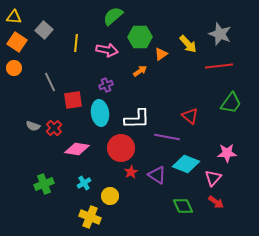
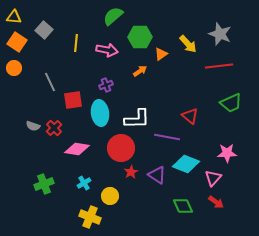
green trapezoid: rotated 30 degrees clockwise
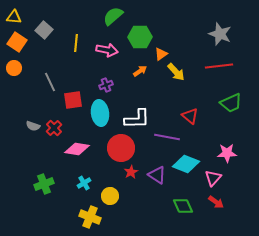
yellow arrow: moved 12 px left, 28 px down
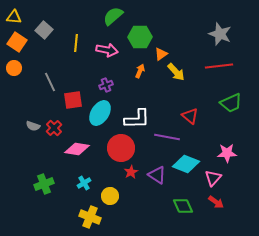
orange arrow: rotated 32 degrees counterclockwise
cyan ellipse: rotated 40 degrees clockwise
